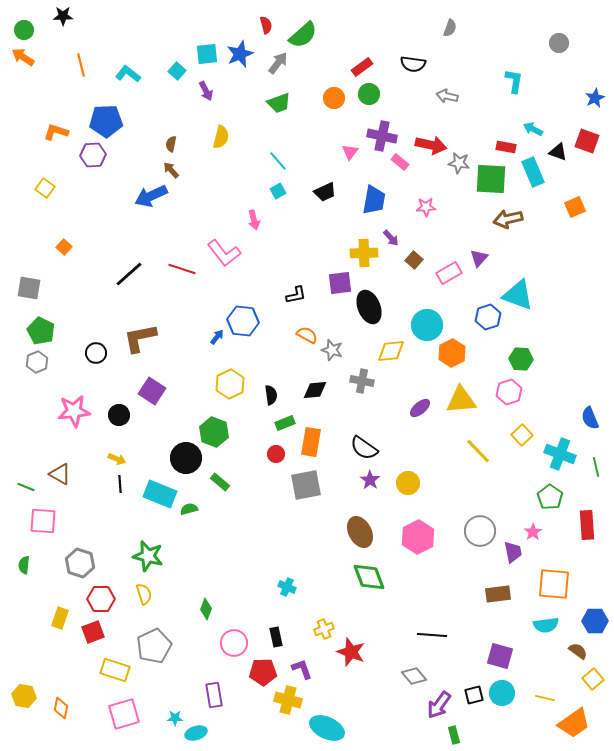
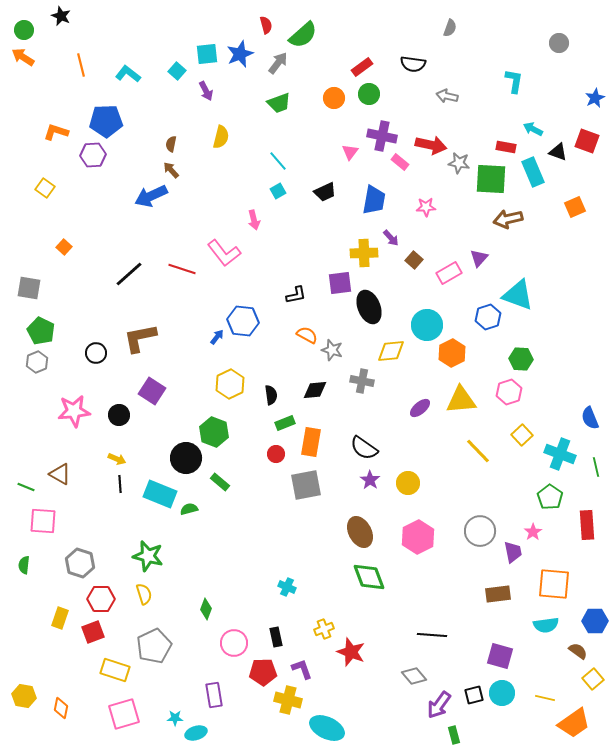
black star at (63, 16): moved 2 px left; rotated 24 degrees clockwise
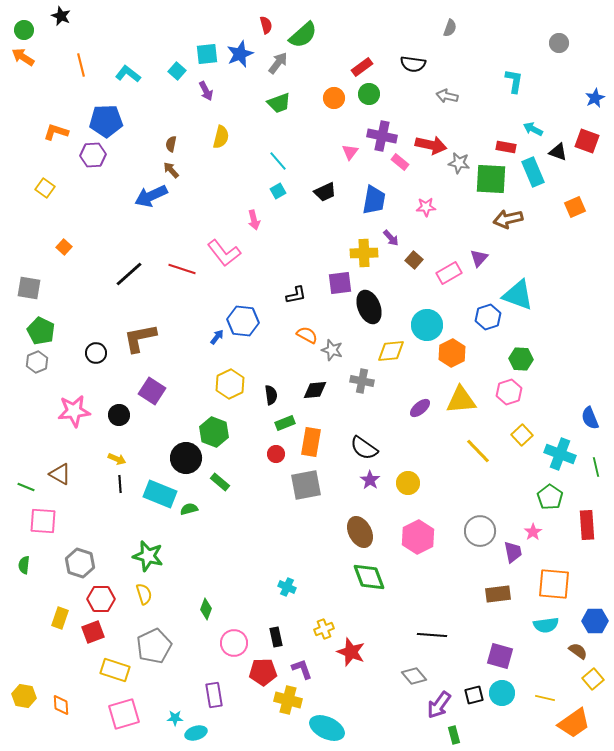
orange diamond at (61, 708): moved 3 px up; rotated 15 degrees counterclockwise
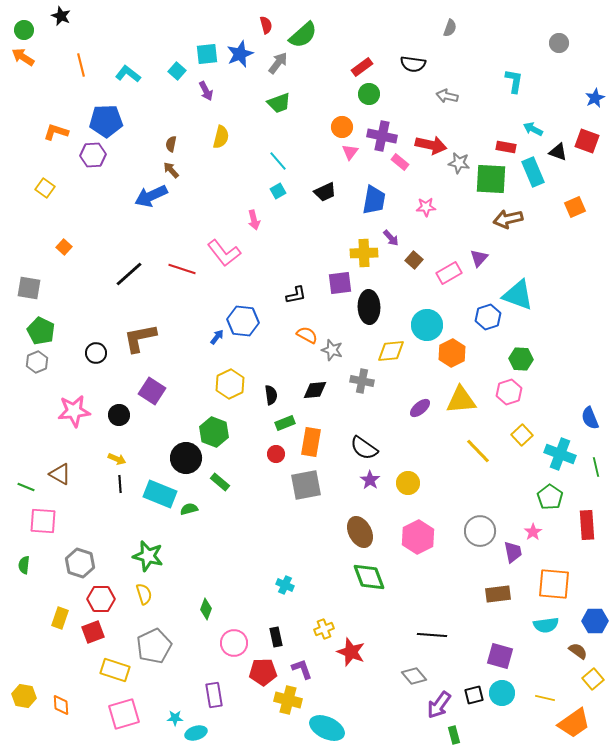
orange circle at (334, 98): moved 8 px right, 29 px down
black ellipse at (369, 307): rotated 20 degrees clockwise
cyan cross at (287, 587): moved 2 px left, 2 px up
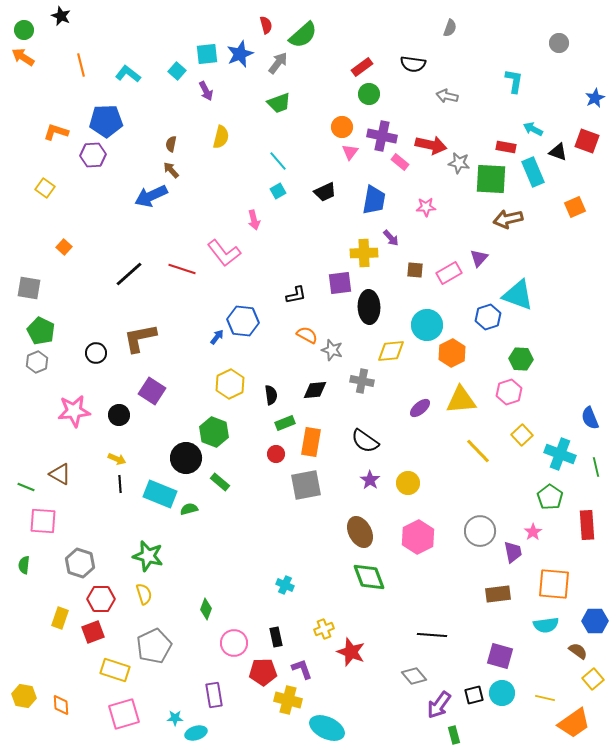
brown square at (414, 260): moved 1 px right, 10 px down; rotated 36 degrees counterclockwise
black semicircle at (364, 448): moved 1 px right, 7 px up
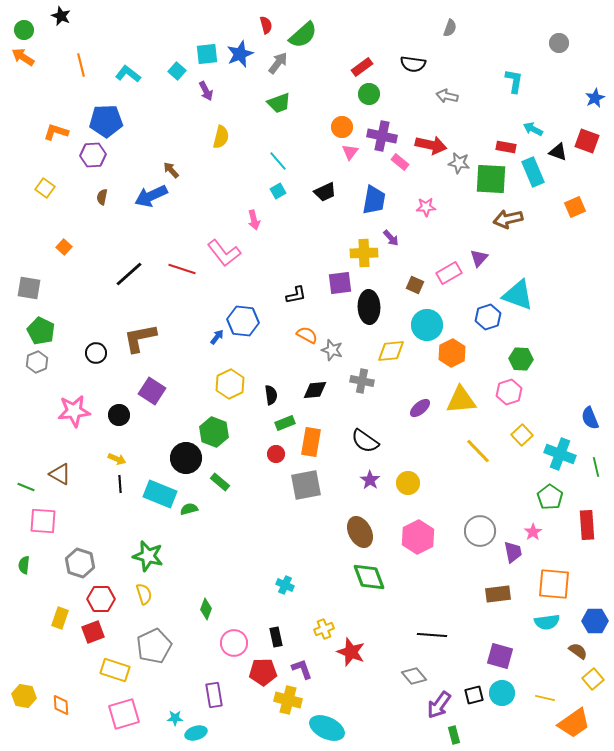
brown semicircle at (171, 144): moved 69 px left, 53 px down
brown square at (415, 270): moved 15 px down; rotated 18 degrees clockwise
cyan semicircle at (546, 625): moved 1 px right, 3 px up
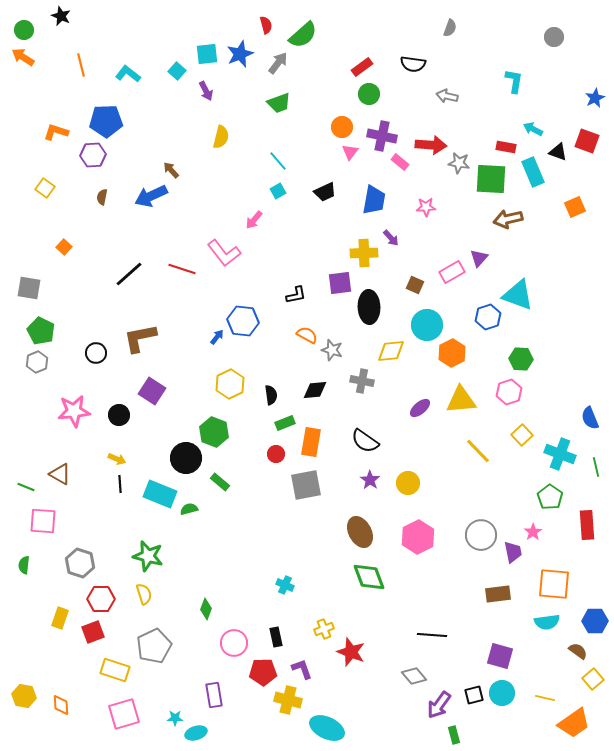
gray circle at (559, 43): moved 5 px left, 6 px up
red arrow at (431, 145): rotated 8 degrees counterclockwise
pink arrow at (254, 220): rotated 54 degrees clockwise
pink rectangle at (449, 273): moved 3 px right, 1 px up
gray circle at (480, 531): moved 1 px right, 4 px down
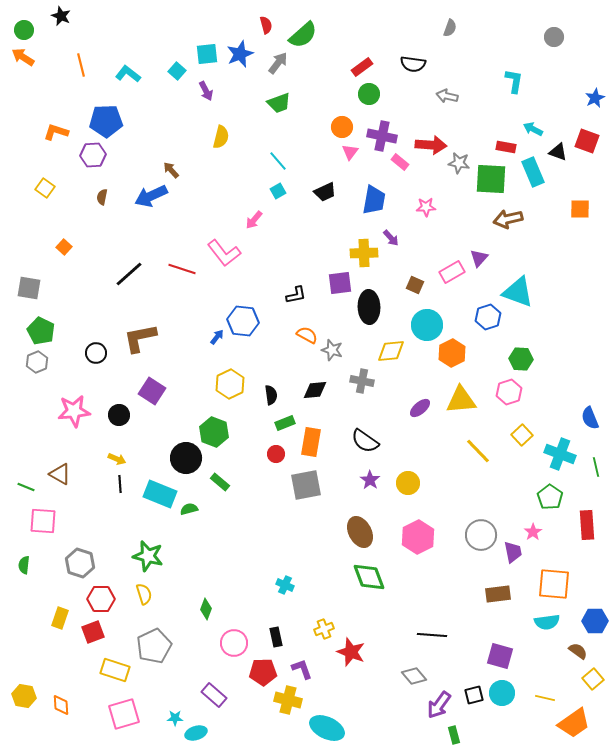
orange square at (575, 207): moved 5 px right, 2 px down; rotated 25 degrees clockwise
cyan triangle at (518, 295): moved 3 px up
purple rectangle at (214, 695): rotated 40 degrees counterclockwise
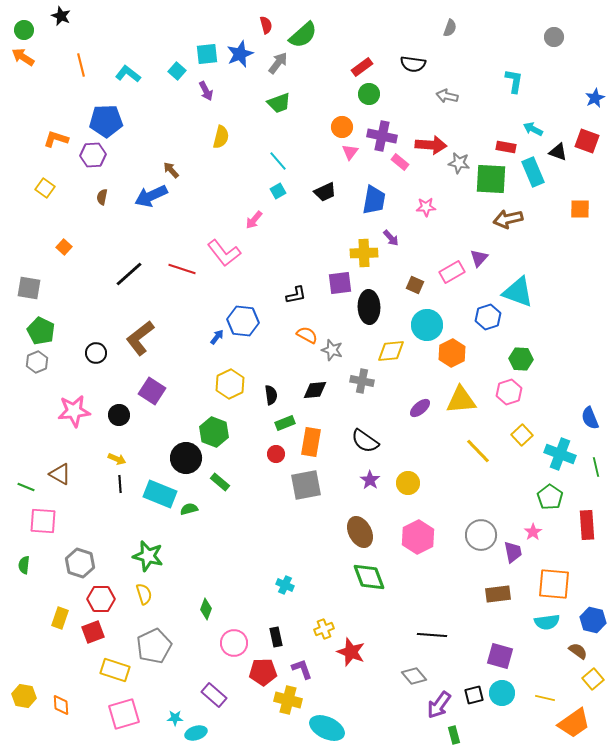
orange L-shape at (56, 132): moved 7 px down
brown L-shape at (140, 338): rotated 27 degrees counterclockwise
blue hexagon at (595, 621): moved 2 px left, 1 px up; rotated 15 degrees clockwise
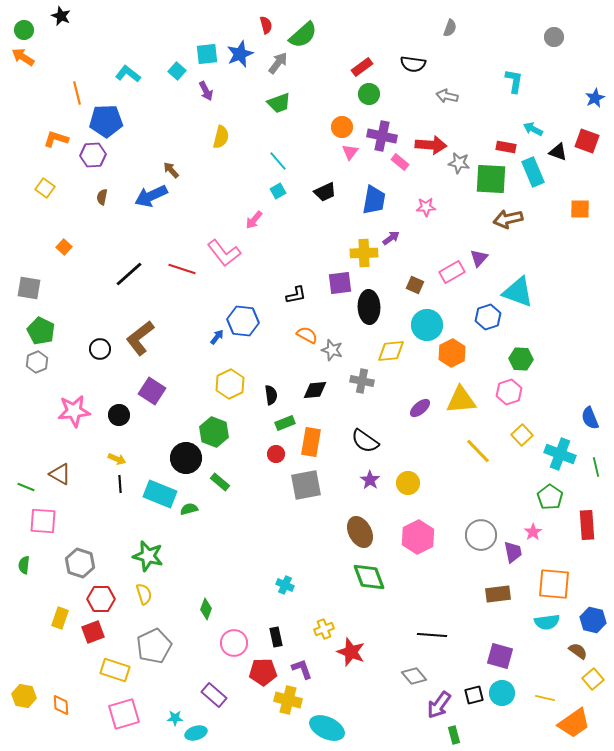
orange line at (81, 65): moved 4 px left, 28 px down
purple arrow at (391, 238): rotated 84 degrees counterclockwise
black circle at (96, 353): moved 4 px right, 4 px up
